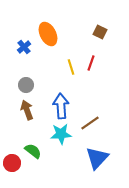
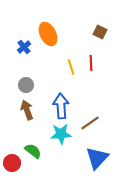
red line: rotated 21 degrees counterclockwise
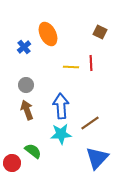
yellow line: rotated 70 degrees counterclockwise
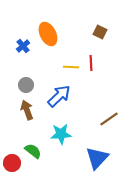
blue cross: moved 1 px left, 1 px up
blue arrow: moved 2 px left, 10 px up; rotated 50 degrees clockwise
brown line: moved 19 px right, 4 px up
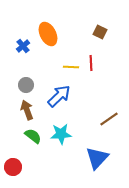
green semicircle: moved 15 px up
red circle: moved 1 px right, 4 px down
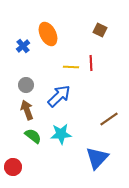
brown square: moved 2 px up
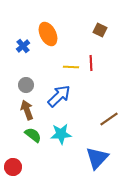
green semicircle: moved 1 px up
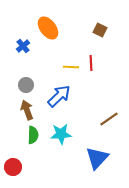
orange ellipse: moved 6 px up; rotated 10 degrees counterclockwise
green semicircle: rotated 54 degrees clockwise
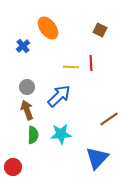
gray circle: moved 1 px right, 2 px down
